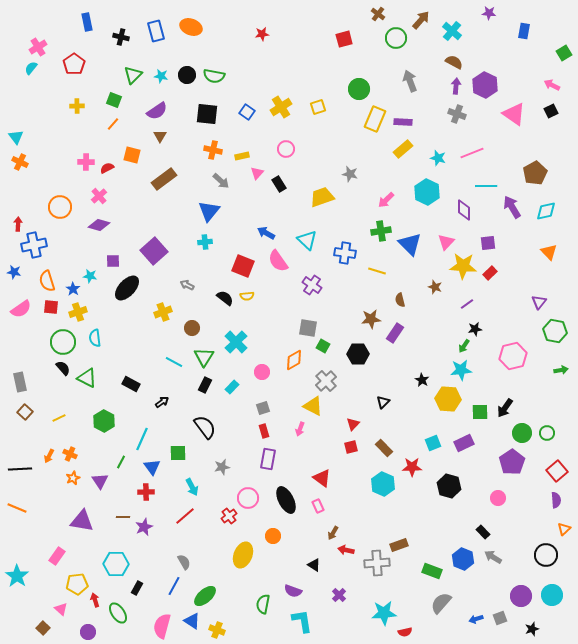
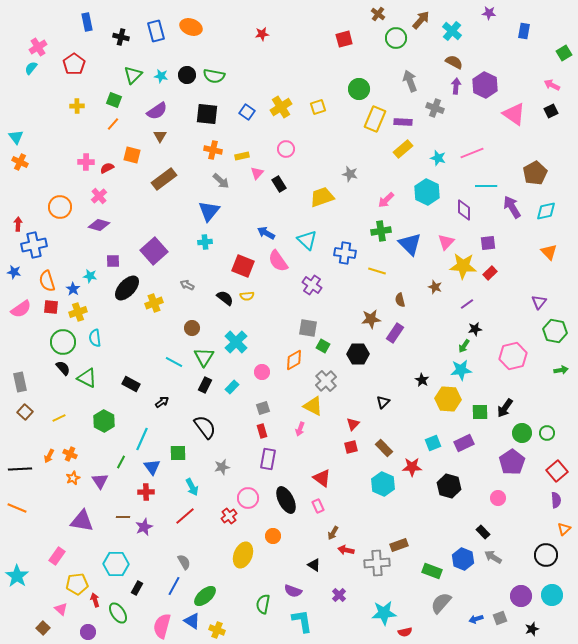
gray cross at (457, 114): moved 22 px left, 6 px up
yellow cross at (163, 312): moved 9 px left, 9 px up
red rectangle at (264, 431): moved 2 px left
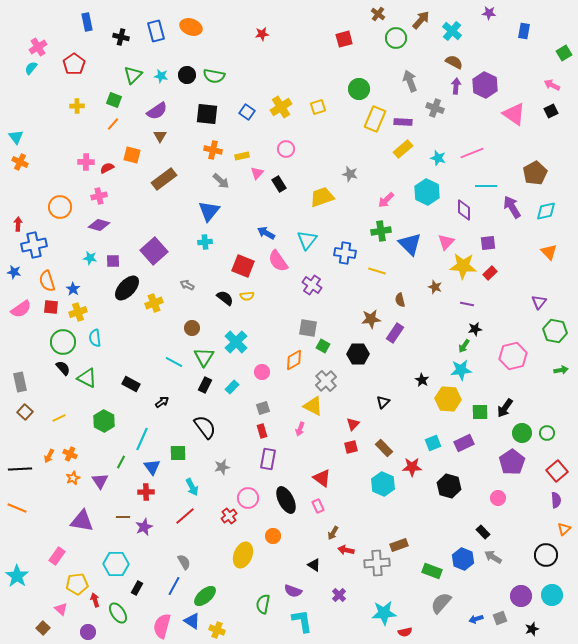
pink cross at (99, 196): rotated 28 degrees clockwise
cyan triangle at (307, 240): rotated 25 degrees clockwise
cyan star at (90, 276): moved 18 px up
purple line at (467, 304): rotated 48 degrees clockwise
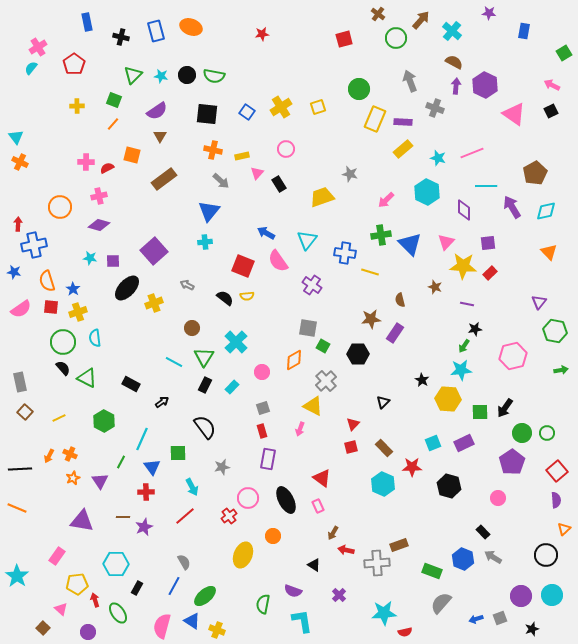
green cross at (381, 231): moved 4 px down
yellow line at (377, 271): moved 7 px left, 1 px down
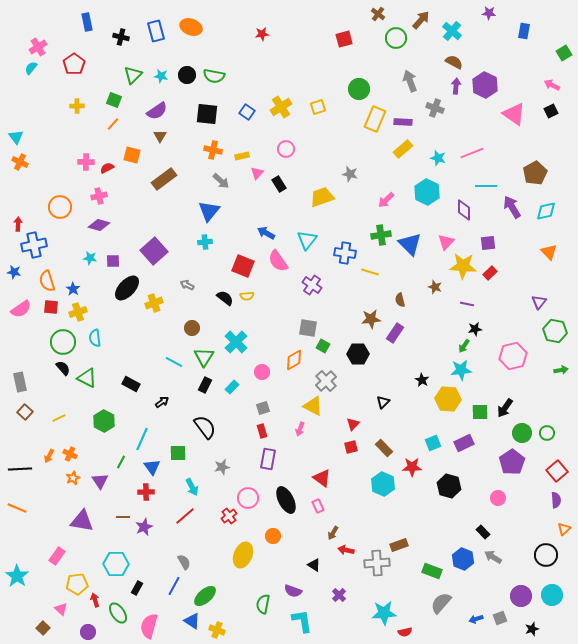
pink semicircle at (162, 626): moved 13 px left
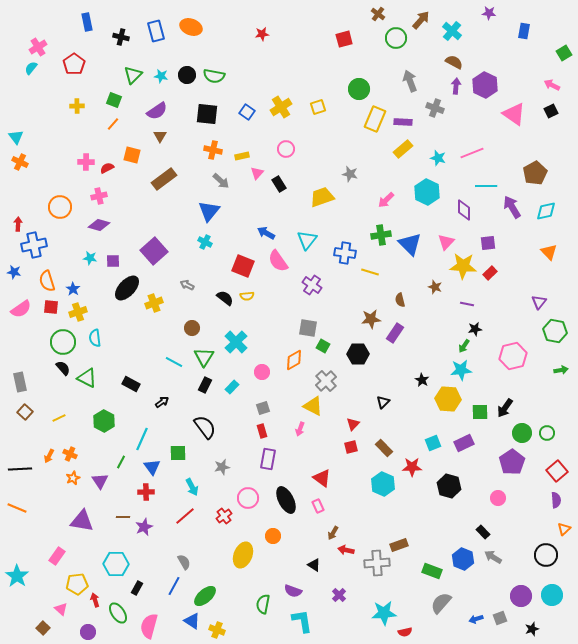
cyan cross at (205, 242): rotated 32 degrees clockwise
red cross at (229, 516): moved 5 px left
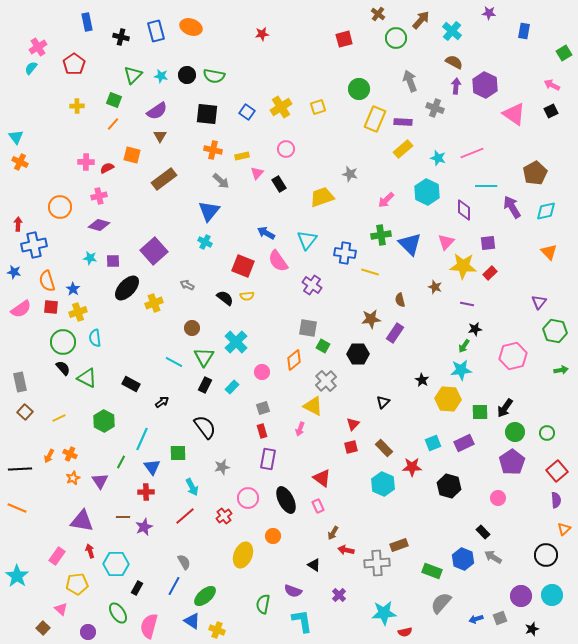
orange diamond at (294, 360): rotated 10 degrees counterclockwise
green circle at (522, 433): moved 7 px left, 1 px up
red arrow at (95, 600): moved 5 px left, 49 px up
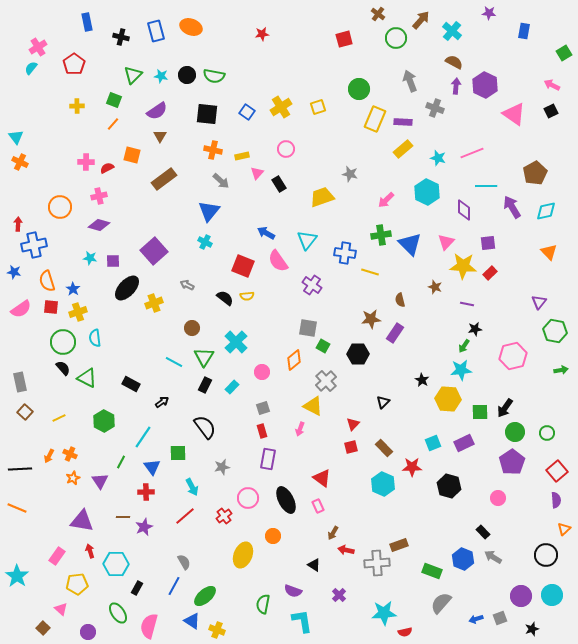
cyan line at (142, 439): moved 1 px right, 2 px up; rotated 10 degrees clockwise
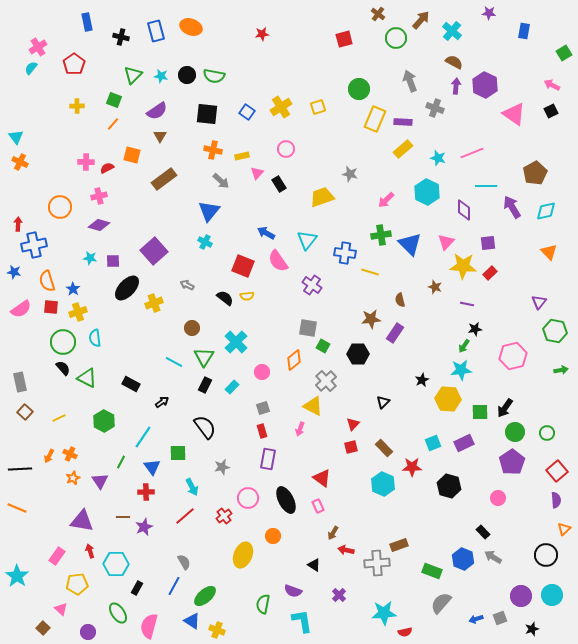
black star at (422, 380): rotated 16 degrees clockwise
